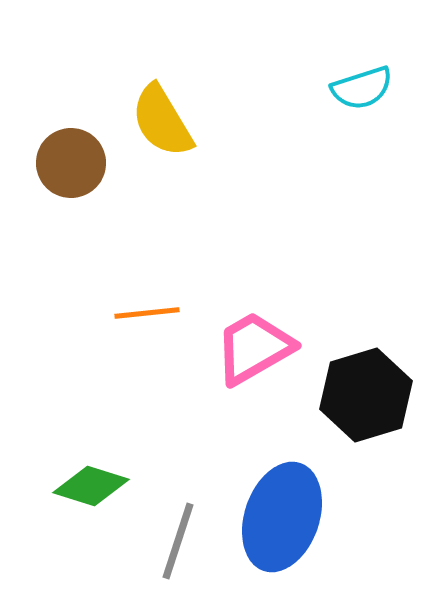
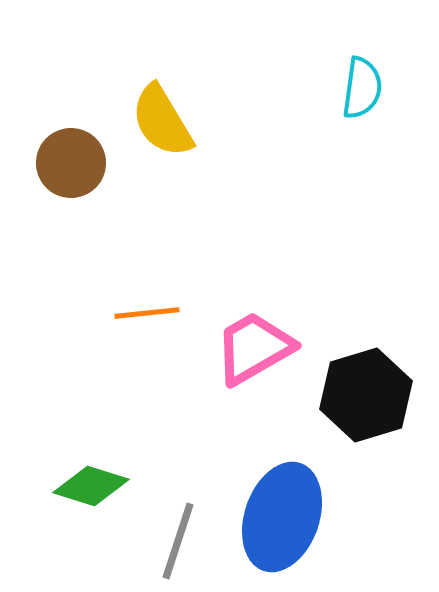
cyan semicircle: rotated 64 degrees counterclockwise
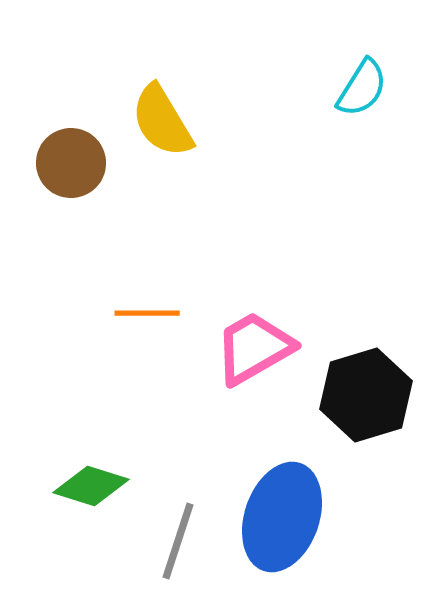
cyan semicircle: rotated 24 degrees clockwise
orange line: rotated 6 degrees clockwise
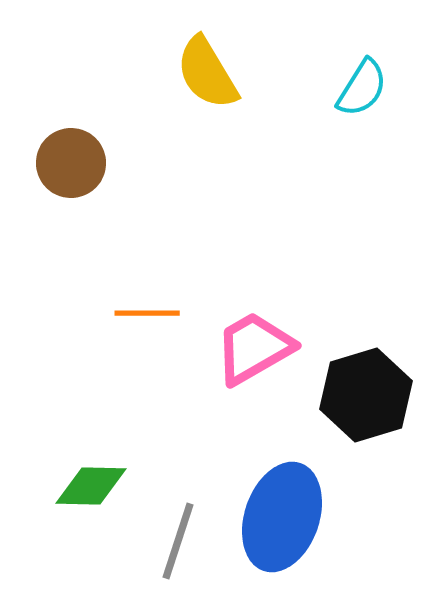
yellow semicircle: moved 45 px right, 48 px up
green diamond: rotated 16 degrees counterclockwise
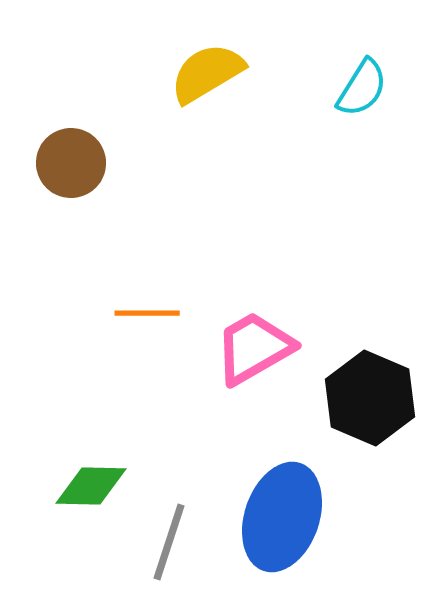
yellow semicircle: rotated 90 degrees clockwise
black hexagon: moved 4 px right, 3 px down; rotated 20 degrees counterclockwise
gray line: moved 9 px left, 1 px down
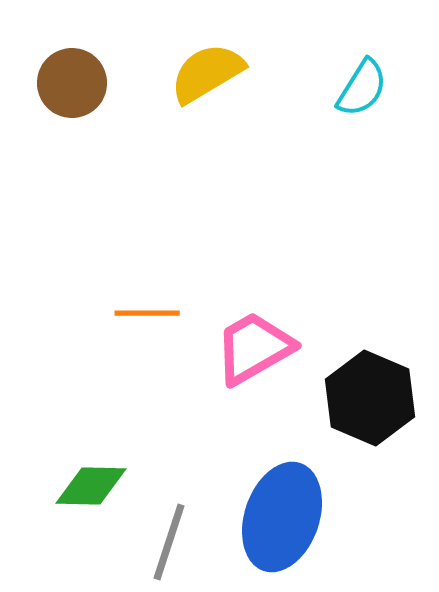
brown circle: moved 1 px right, 80 px up
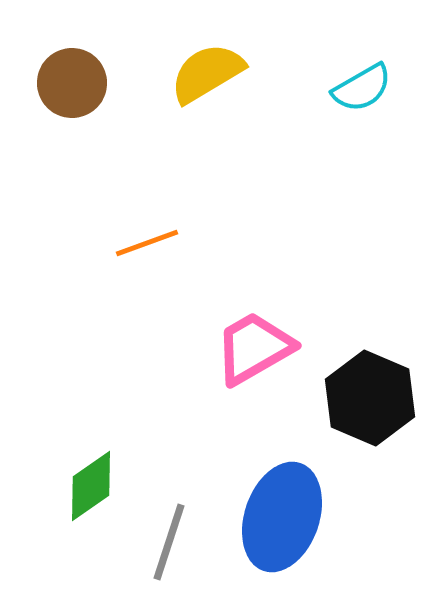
cyan semicircle: rotated 28 degrees clockwise
orange line: moved 70 px up; rotated 20 degrees counterclockwise
green diamond: rotated 36 degrees counterclockwise
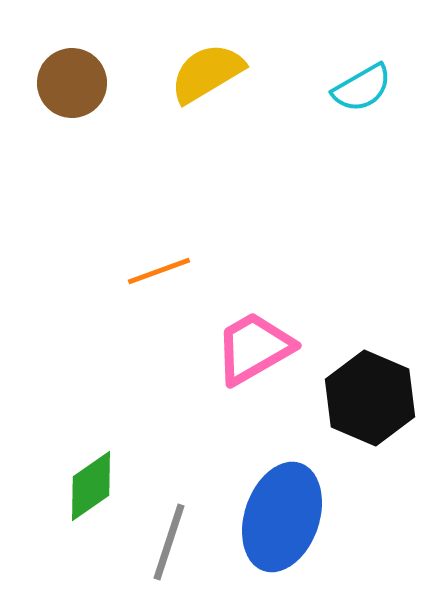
orange line: moved 12 px right, 28 px down
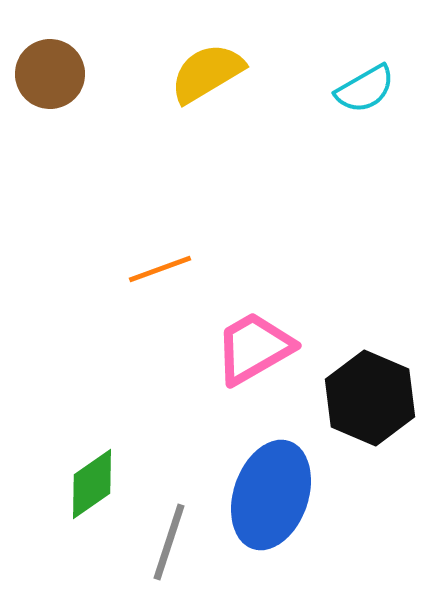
brown circle: moved 22 px left, 9 px up
cyan semicircle: moved 3 px right, 1 px down
orange line: moved 1 px right, 2 px up
green diamond: moved 1 px right, 2 px up
blue ellipse: moved 11 px left, 22 px up
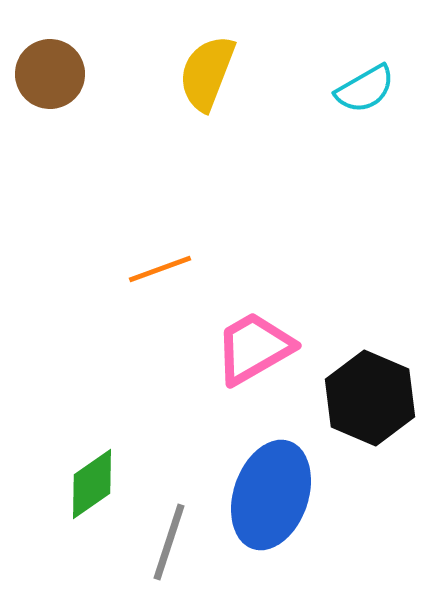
yellow semicircle: rotated 38 degrees counterclockwise
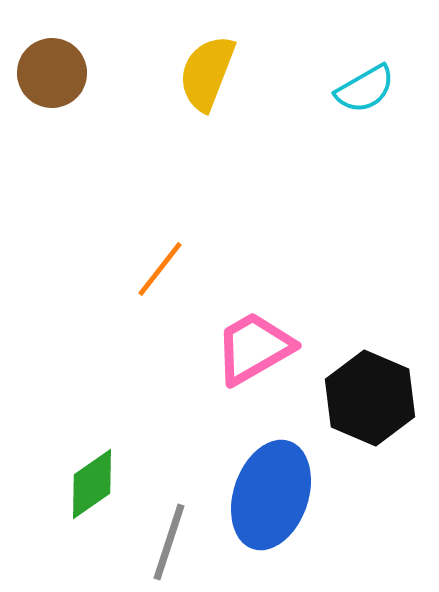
brown circle: moved 2 px right, 1 px up
orange line: rotated 32 degrees counterclockwise
